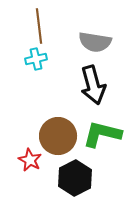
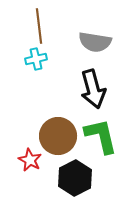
black arrow: moved 4 px down
green L-shape: moved 1 px left, 2 px down; rotated 63 degrees clockwise
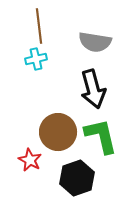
brown circle: moved 4 px up
black hexagon: moved 2 px right; rotated 8 degrees clockwise
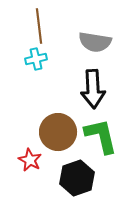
black arrow: rotated 12 degrees clockwise
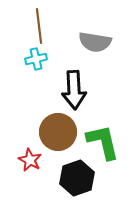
black arrow: moved 19 px left, 1 px down
green L-shape: moved 2 px right, 6 px down
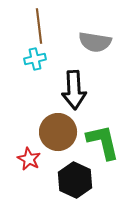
cyan cross: moved 1 px left
red star: moved 1 px left, 1 px up
black hexagon: moved 2 px left, 2 px down; rotated 16 degrees counterclockwise
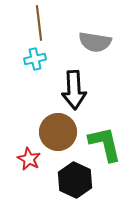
brown line: moved 3 px up
green L-shape: moved 2 px right, 2 px down
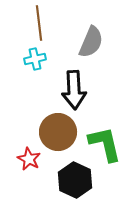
gray semicircle: moved 4 px left; rotated 76 degrees counterclockwise
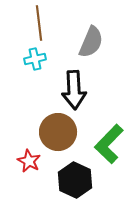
green L-shape: moved 4 px right; rotated 123 degrees counterclockwise
red star: moved 2 px down
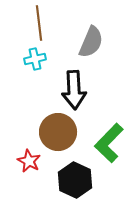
green L-shape: moved 1 px up
